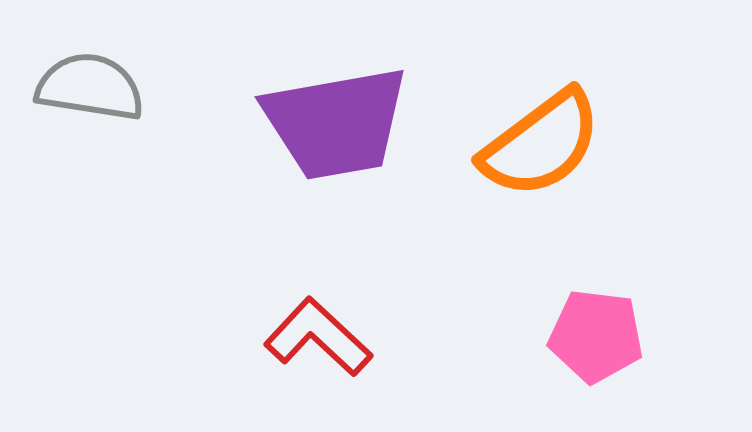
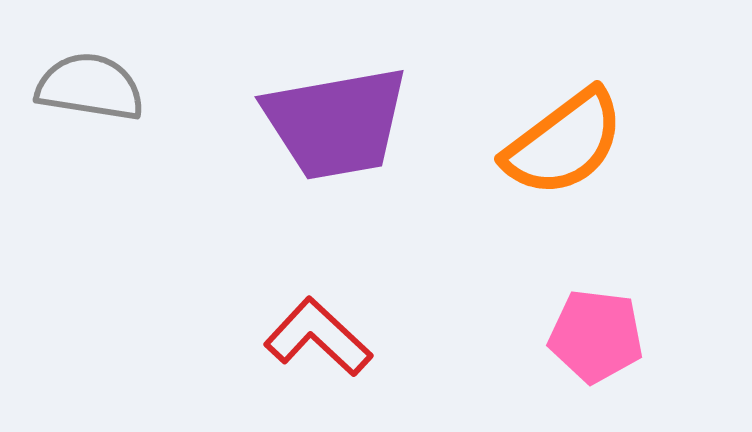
orange semicircle: moved 23 px right, 1 px up
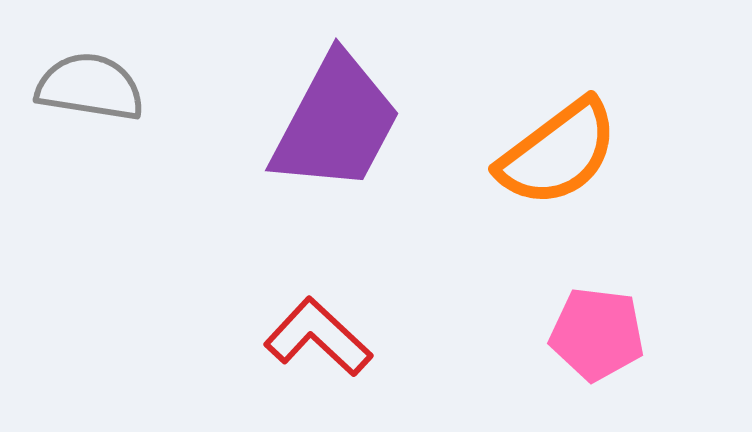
purple trapezoid: rotated 52 degrees counterclockwise
orange semicircle: moved 6 px left, 10 px down
pink pentagon: moved 1 px right, 2 px up
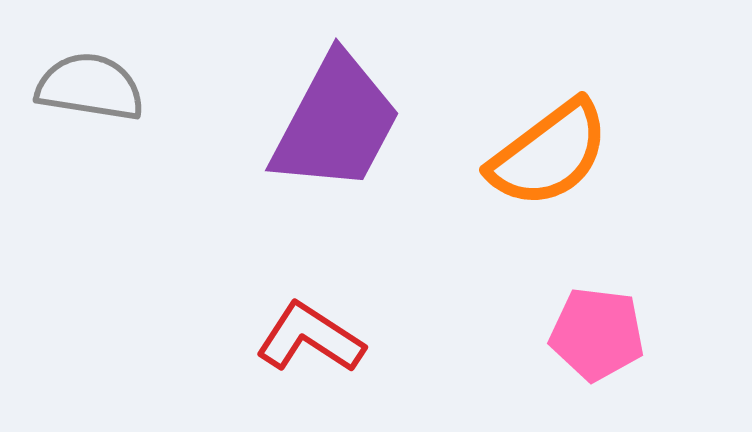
orange semicircle: moved 9 px left, 1 px down
red L-shape: moved 8 px left, 1 px down; rotated 10 degrees counterclockwise
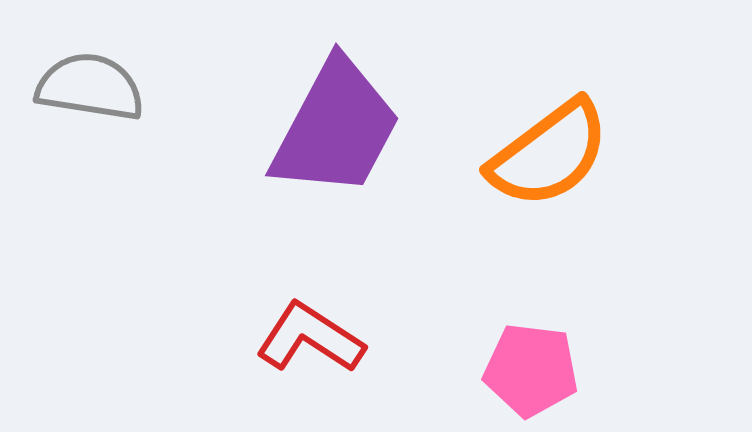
purple trapezoid: moved 5 px down
pink pentagon: moved 66 px left, 36 px down
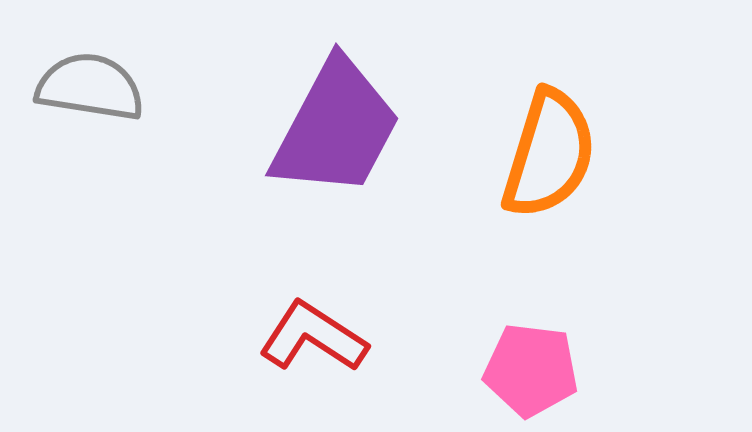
orange semicircle: rotated 36 degrees counterclockwise
red L-shape: moved 3 px right, 1 px up
